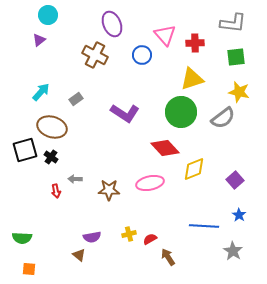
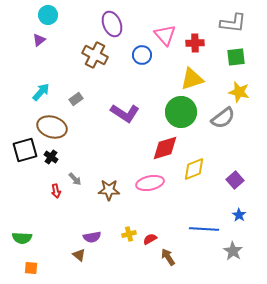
red diamond: rotated 64 degrees counterclockwise
gray arrow: rotated 136 degrees counterclockwise
blue line: moved 3 px down
orange square: moved 2 px right, 1 px up
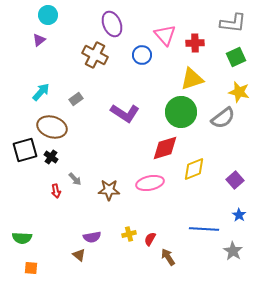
green square: rotated 18 degrees counterclockwise
red semicircle: rotated 32 degrees counterclockwise
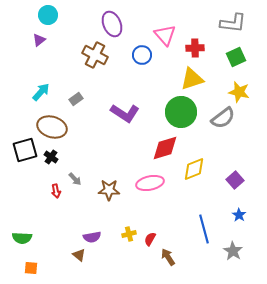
red cross: moved 5 px down
blue line: rotated 72 degrees clockwise
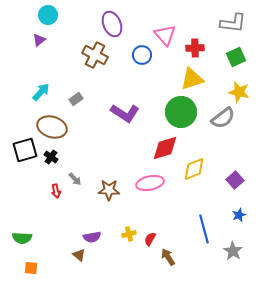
blue star: rotated 16 degrees clockwise
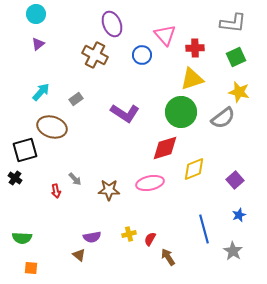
cyan circle: moved 12 px left, 1 px up
purple triangle: moved 1 px left, 4 px down
black cross: moved 36 px left, 21 px down
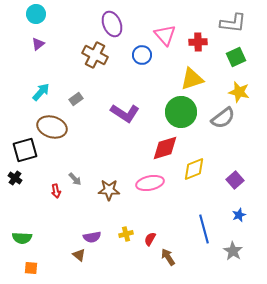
red cross: moved 3 px right, 6 px up
yellow cross: moved 3 px left
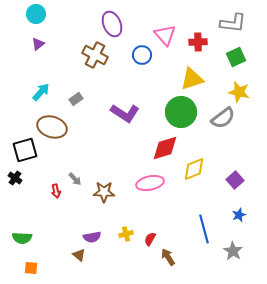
brown star: moved 5 px left, 2 px down
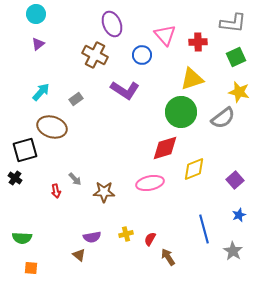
purple L-shape: moved 23 px up
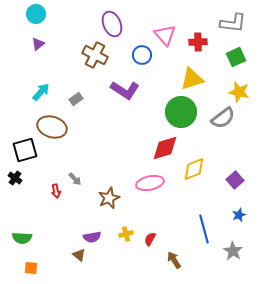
brown star: moved 5 px right, 6 px down; rotated 25 degrees counterclockwise
brown arrow: moved 6 px right, 3 px down
